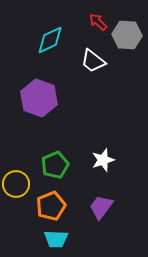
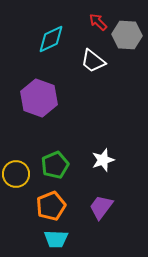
cyan diamond: moved 1 px right, 1 px up
yellow circle: moved 10 px up
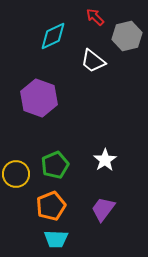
red arrow: moved 3 px left, 5 px up
gray hexagon: moved 1 px down; rotated 16 degrees counterclockwise
cyan diamond: moved 2 px right, 3 px up
white star: moved 2 px right; rotated 15 degrees counterclockwise
purple trapezoid: moved 2 px right, 2 px down
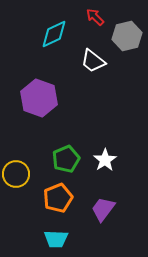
cyan diamond: moved 1 px right, 2 px up
green pentagon: moved 11 px right, 6 px up
orange pentagon: moved 7 px right, 8 px up
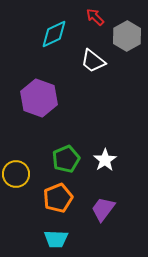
gray hexagon: rotated 16 degrees counterclockwise
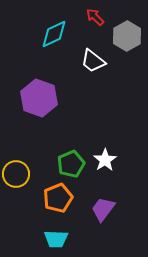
green pentagon: moved 5 px right, 5 px down
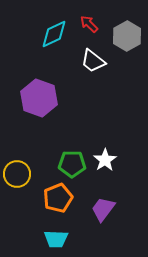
red arrow: moved 6 px left, 7 px down
green pentagon: moved 1 px right; rotated 24 degrees clockwise
yellow circle: moved 1 px right
